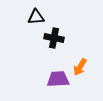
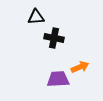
orange arrow: rotated 144 degrees counterclockwise
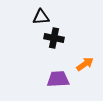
black triangle: moved 5 px right
orange arrow: moved 5 px right, 3 px up; rotated 12 degrees counterclockwise
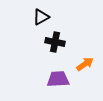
black triangle: rotated 24 degrees counterclockwise
black cross: moved 1 px right, 4 px down
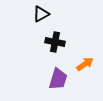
black triangle: moved 3 px up
purple trapezoid: rotated 110 degrees clockwise
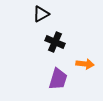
black cross: rotated 12 degrees clockwise
orange arrow: rotated 42 degrees clockwise
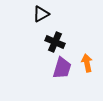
orange arrow: moved 2 px right, 1 px up; rotated 108 degrees counterclockwise
purple trapezoid: moved 4 px right, 11 px up
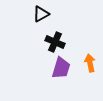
orange arrow: moved 3 px right
purple trapezoid: moved 1 px left
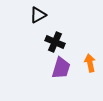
black triangle: moved 3 px left, 1 px down
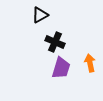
black triangle: moved 2 px right
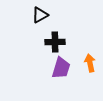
black cross: rotated 24 degrees counterclockwise
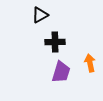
purple trapezoid: moved 4 px down
